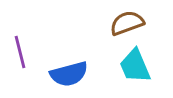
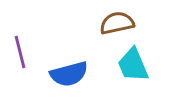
brown semicircle: moved 10 px left; rotated 8 degrees clockwise
cyan trapezoid: moved 2 px left, 1 px up
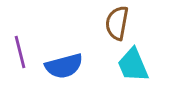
brown semicircle: rotated 68 degrees counterclockwise
blue semicircle: moved 5 px left, 8 px up
